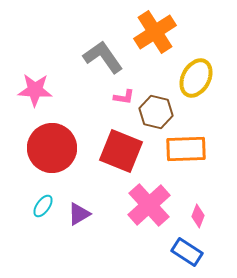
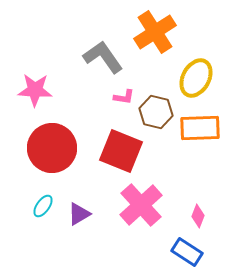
orange rectangle: moved 14 px right, 21 px up
pink cross: moved 8 px left
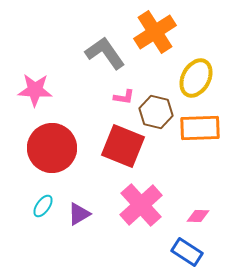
gray L-shape: moved 2 px right, 4 px up
red square: moved 2 px right, 5 px up
pink diamond: rotated 70 degrees clockwise
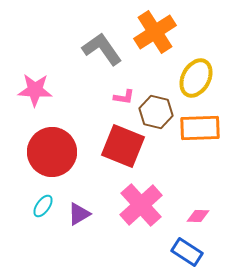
gray L-shape: moved 3 px left, 4 px up
red circle: moved 4 px down
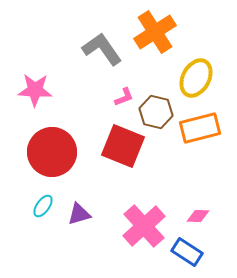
pink L-shape: rotated 30 degrees counterclockwise
orange rectangle: rotated 12 degrees counterclockwise
pink cross: moved 3 px right, 21 px down
purple triangle: rotated 15 degrees clockwise
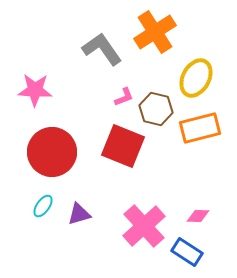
brown hexagon: moved 3 px up
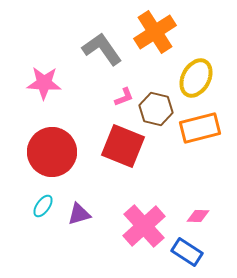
pink star: moved 9 px right, 7 px up
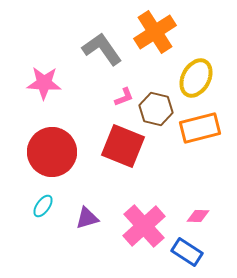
purple triangle: moved 8 px right, 4 px down
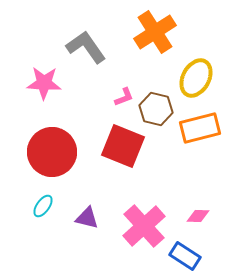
gray L-shape: moved 16 px left, 2 px up
purple triangle: rotated 30 degrees clockwise
blue rectangle: moved 2 px left, 4 px down
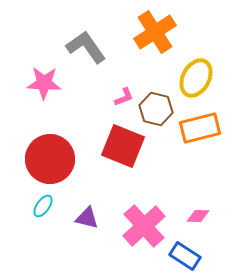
red circle: moved 2 px left, 7 px down
